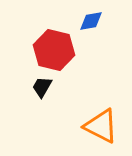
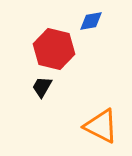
red hexagon: moved 1 px up
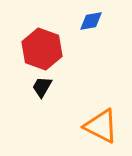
red hexagon: moved 12 px left; rotated 6 degrees clockwise
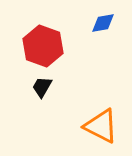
blue diamond: moved 12 px right, 2 px down
red hexagon: moved 1 px right, 3 px up
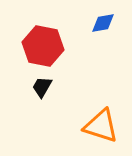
red hexagon: rotated 9 degrees counterclockwise
orange triangle: rotated 9 degrees counterclockwise
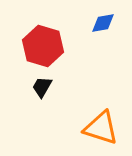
red hexagon: rotated 6 degrees clockwise
orange triangle: moved 2 px down
